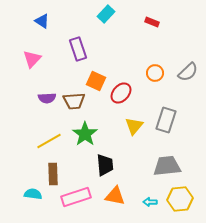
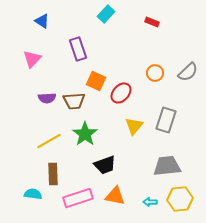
black trapezoid: rotated 75 degrees clockwise
pink rectangle: moved 2 px right, 1 px down
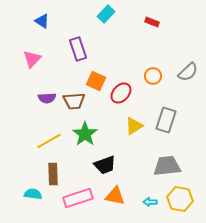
orange circle: moved 2 px left, 3 px down
yellow triangle: rotated 18 degrees clockwise
yellow hexagon: rotated 15 degrees clockwise
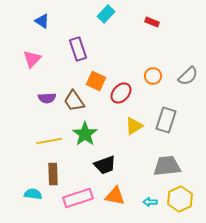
gray semicircle: moved 4 px down
brown trapezoid: rotated 60 degrees clockwise
yellow line: rotated 20 degrees clockwise
yellow hexagon: rotated 25 degrees clockwise
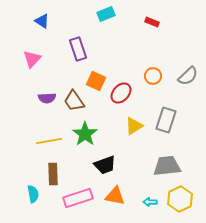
cyan rectangle: rotated 24 degrees clockwise
cyan semicircle: rotated 72 degrees clockwise
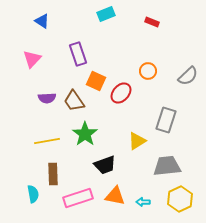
purple rectangle: moved 5 px down
orange circle: moved 5 px left, 5 px up
yellow triangle: moved 3 px right, 15 px down
yellow line: moved 2 px left
cyan arrow: moved 7 px left
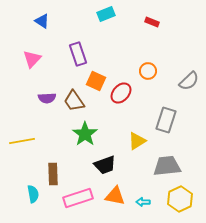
gray semicircle: moved 1 px right, 5 px down
yellow line: moved 25 px left
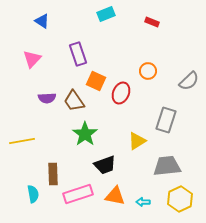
red ellipse: rotated 20 degrees counterclockwise
pink rectangle: moved 4 px up
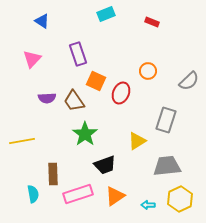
orange triangle: rotated 45 degrees counterclockwise
cyan arrow: moved 5 px right, 3 px down
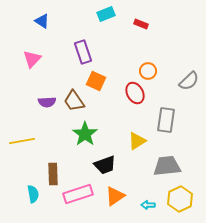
red rectangle: moved 11 px left, 2 px down
purple rectangle: moved 5 px right, 2 px up
red ellipse: moved 14 px right; rotated 50 degrees counterclockwise
purple semicircle: moved 4 px down
gray rectangle: rotated 10 degrees counterclockwise
